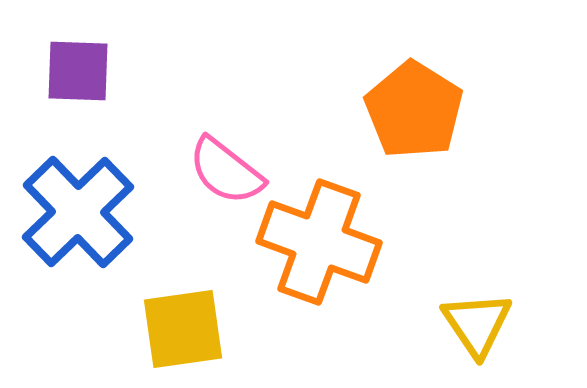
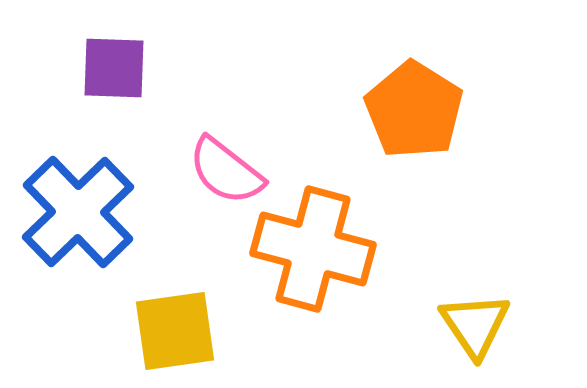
purple square: moved 36 px right, 3 px up
orange cross: moved 6 px left, 7 px down; rotated 5 degrees counterclockwise
yellow triangle: moved 2 px left, 1 px down
yellow square: moved 8 px left, 2 px down
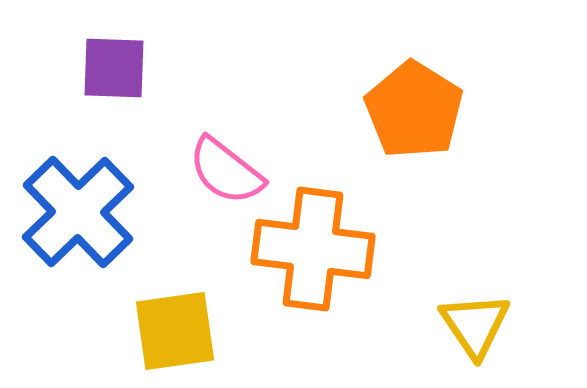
orange cross: rotated 8 degrees counterclockwise
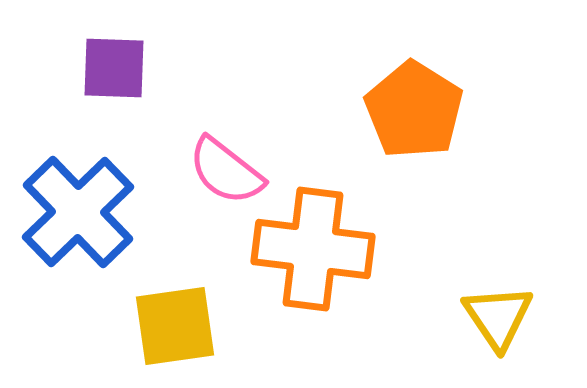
yellow triangle: moved 23 px right, 8 px up
yellow square: moved 5 px up
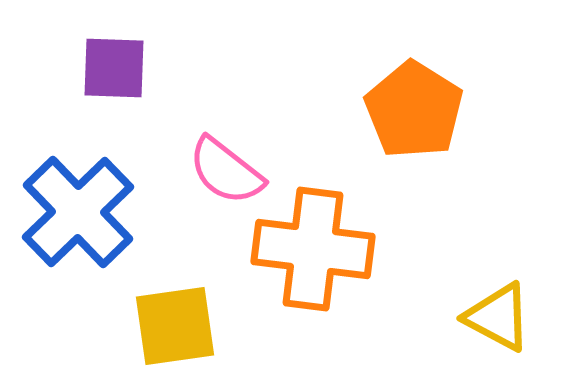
yellow triangle: rotated 28 degrees counterclockwise
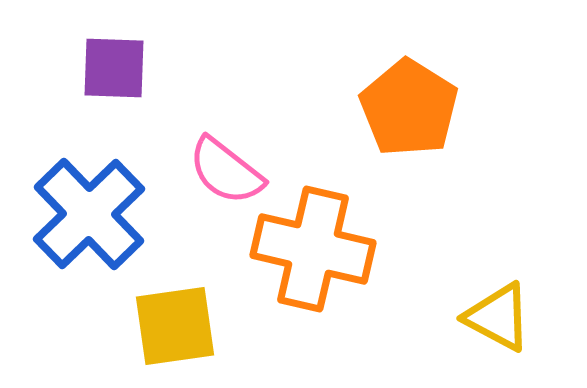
orange pentagon: moved 5 px left, 2 px up
blue cross: moved 11 px right, 2 px down
orange cross: rotated 6 degrees clockwise
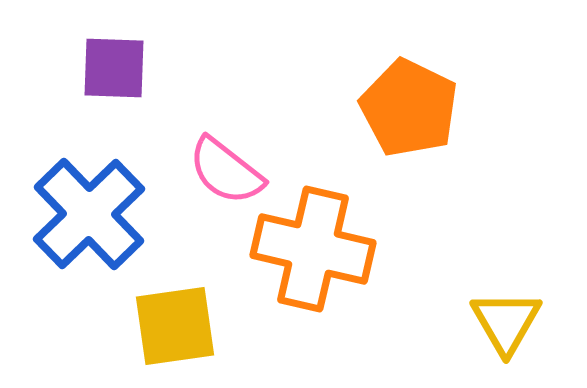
orange pentagon: rotated 6 degrees counterclockwise
yellow triangle: moved 8 px right, 5 px down; rotated 32 degrees clockwise
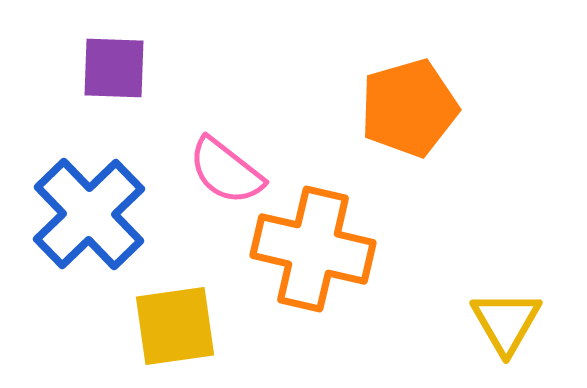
orange pentagon: rotated 30 degrees clockwise
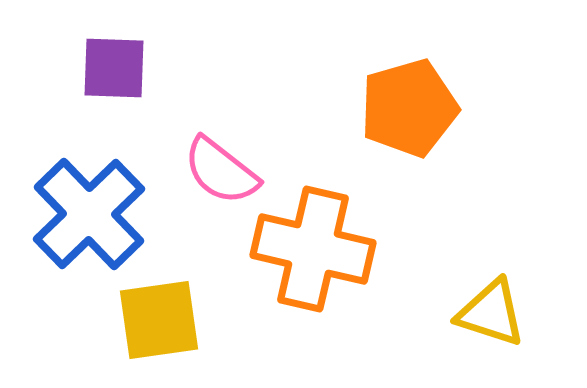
pink semicircle: moved 5 px left
yellow triangle: moved 15 px left, 9 px up; rotated 42 degrees counterclockwise
yellow square: moved 16 px left, 6 px up
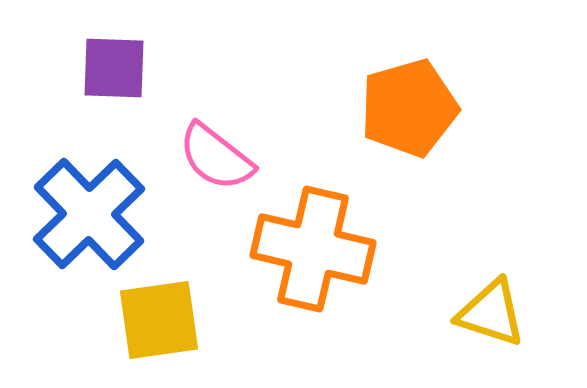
pink semicircle: moved 5 px left, 14 px up
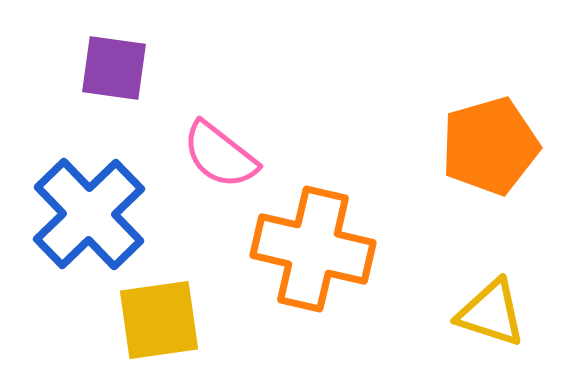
purple square: rotated 6 degrees clockwise
orange pentagon: moved 81 px right, 38 px down
pink semicircle: moved 4 px right, 2 px up
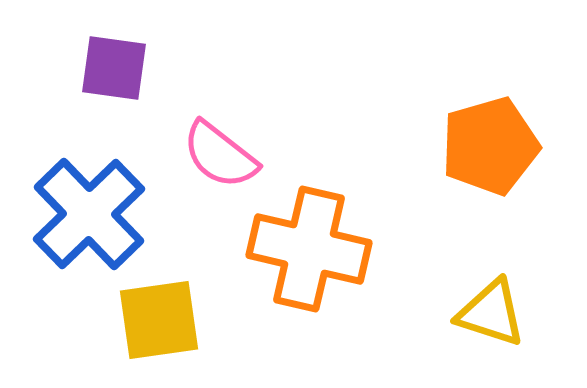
orange cross: moved 4 px left
